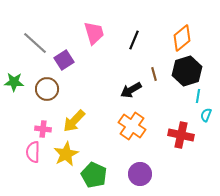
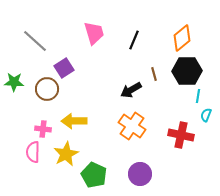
gray line: moved 2 px up
purple square: moved 8 px down
black hexagon: rotated 16 degrees clockwise
yellow arrow: rotated 45 degrees clockwise
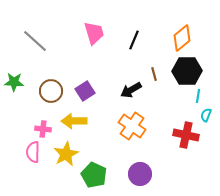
purple square: moved 21 px right, 23 px down
brown circle: moved 4 px right, 2 px down
red cross: moved 5 px right
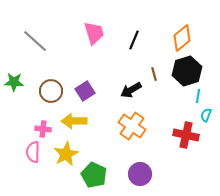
black hexagon: rotated 16 degrees counterclockwise
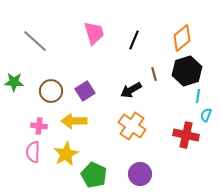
pink cross: moved 4 px left, 3 px up
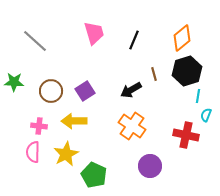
purple circle: moved 10 px right, 8 px up
